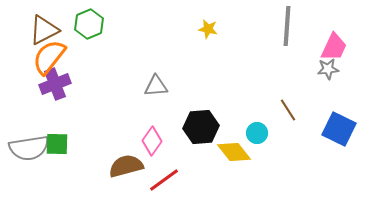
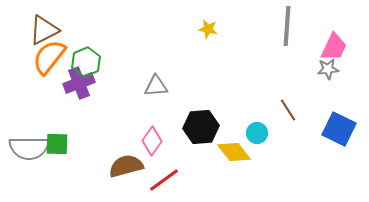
green hexagon: moved 3 px left, 38 px down
purple cross: moved 24 px right, 1 px up
gray semicircle: rotated 9 degrees clockwise
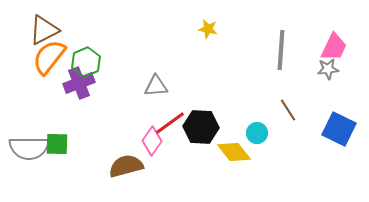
gray line: moved 6 px left, 24 px down
black hexagon: rotated 8 degrees clockwise
red line: moved 6 px right, 57 px up
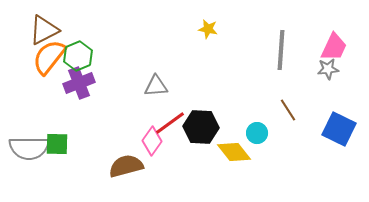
green hexagon: moved 8 px left, 6 px up
